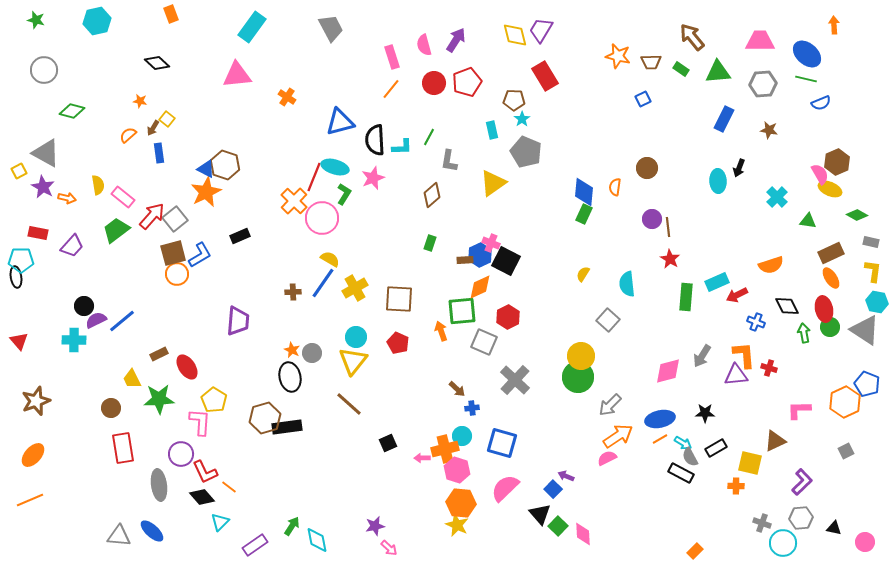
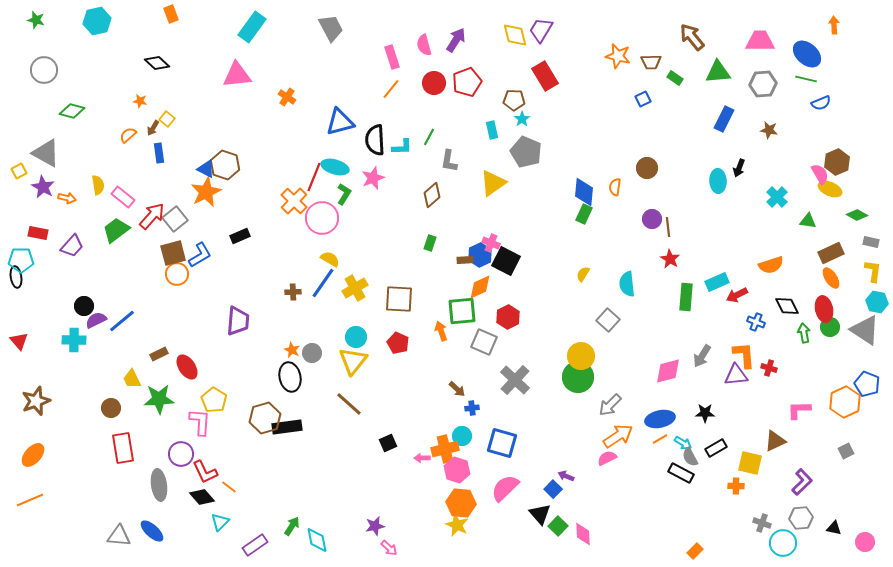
green rectangle at (681, 69): moved 6 px left, 9 px down
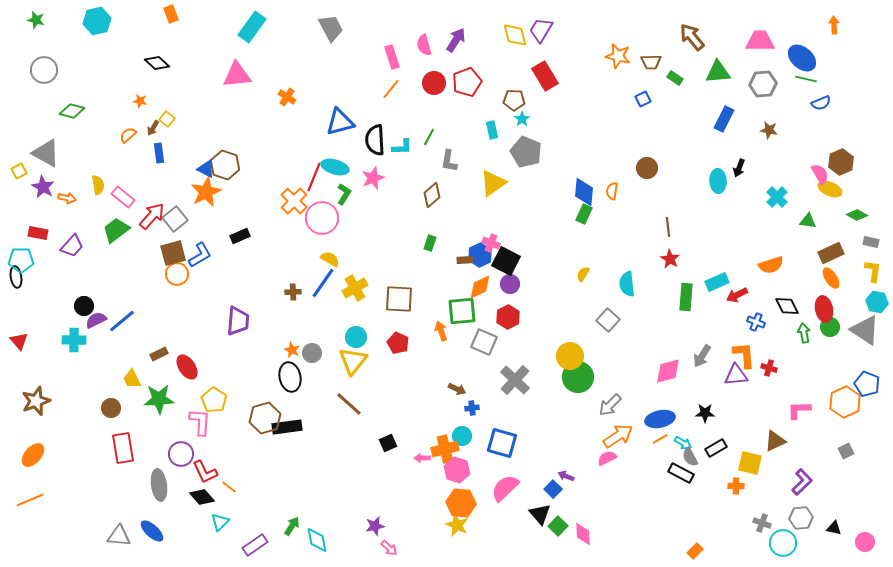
blue ellipse at (807, 54): moved 5 px left, 4 px down
brown hexagon at (837, 162): moved 4 px right
orange semicircle at (615, 187): moved 3 px left, 4 px down
purple circle at (652, 219): moved 142 px left, 65 px down
yellow circle at (581, 356): moved 11 px left
brown arrow at (457, 389): rotated 18 degrees counterclockwise
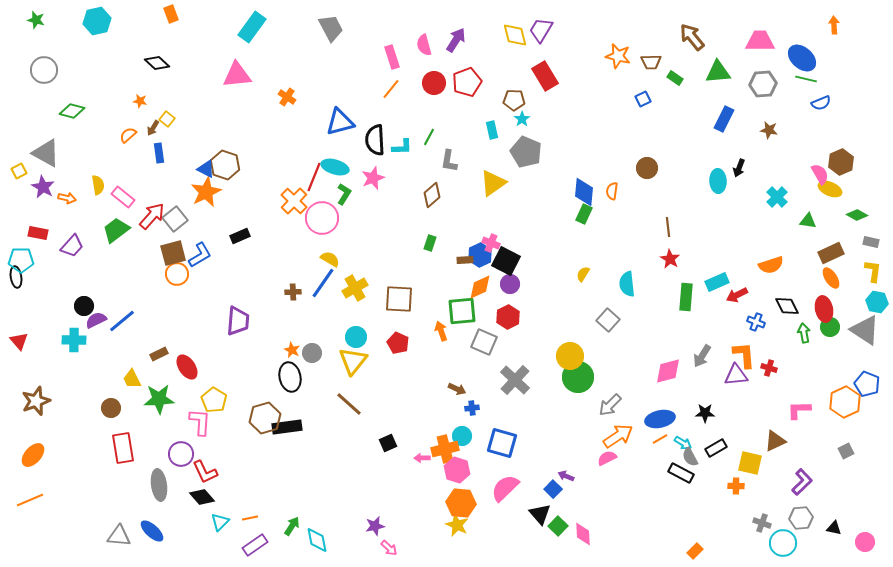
orange line at (229, 487): moved 21 px right, 31 px down; rotated 49 degrees counterclockwise
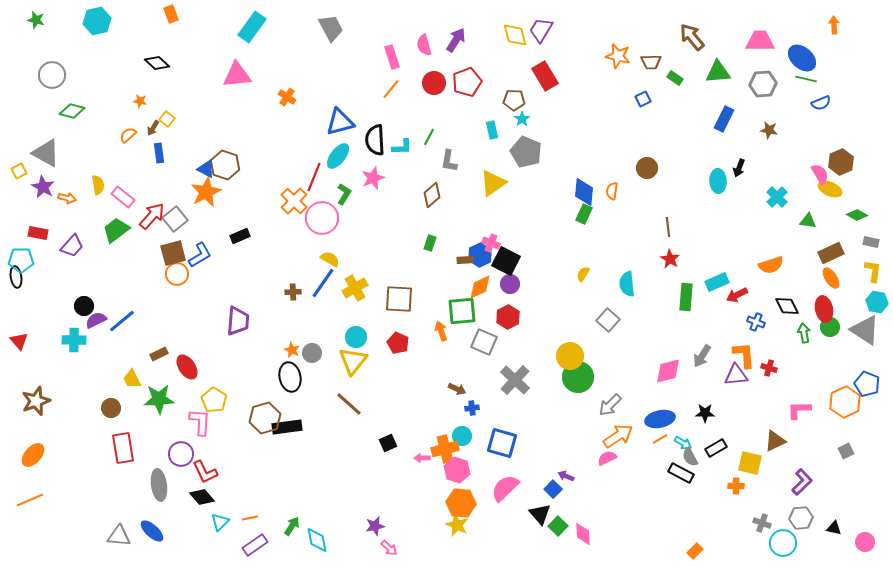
gray circle at (44, 70): moved 8 px right, 5 px down
cyan ellipse at (335, 167): moved 3 px right, 11 px up; rotated 68 degrees counterclockwise
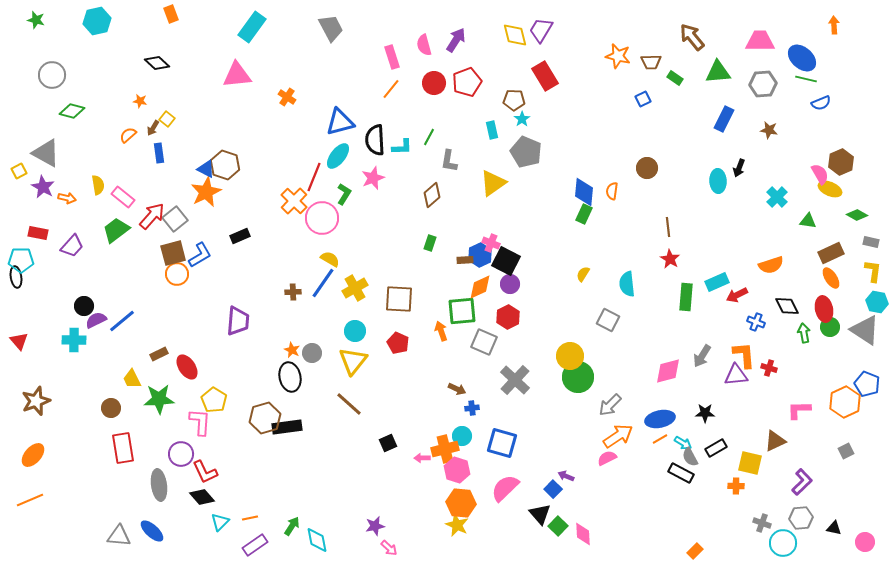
gray square at (608, 320): rotated 15 degrees counterclockwise
cyan circle at (356, 337): moved 1 px left, 6 px up
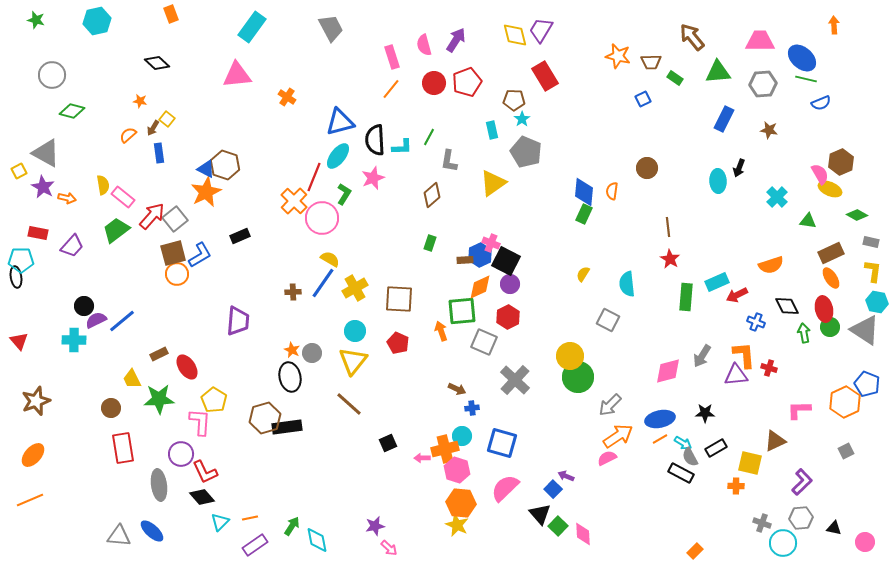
yellow semicircle at (98, 185): moved 5 px right
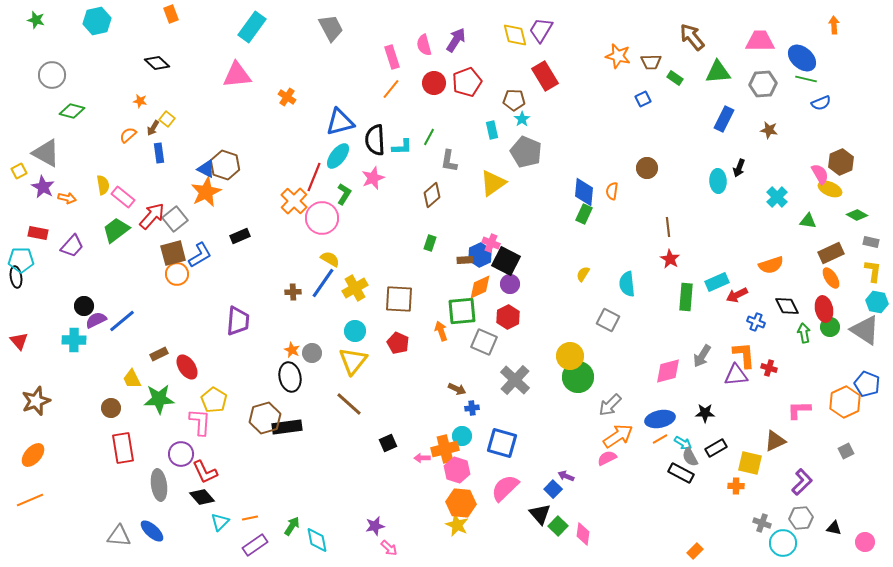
pink diamond at (583, 534): rotated 10 degrees clockwise
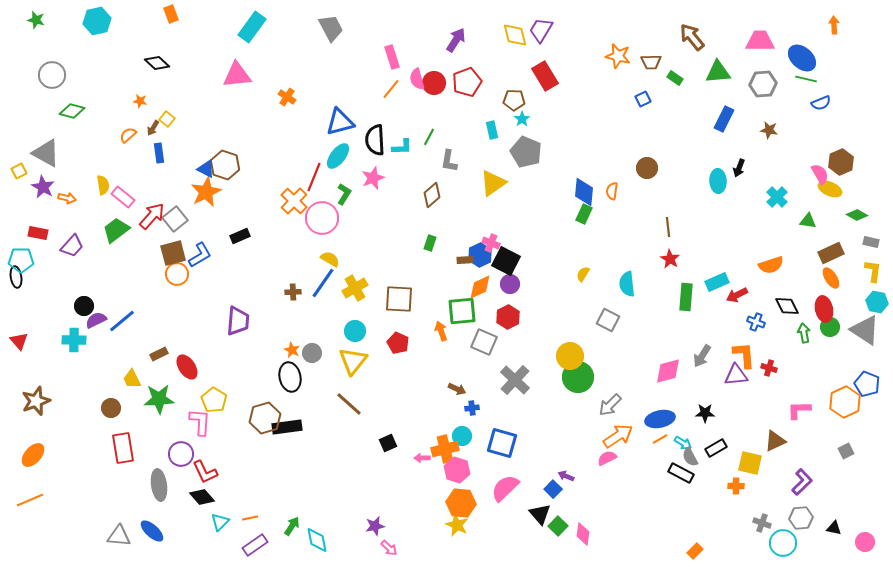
pink semicircle at (424, 45): moved 7 px left, 34 px down
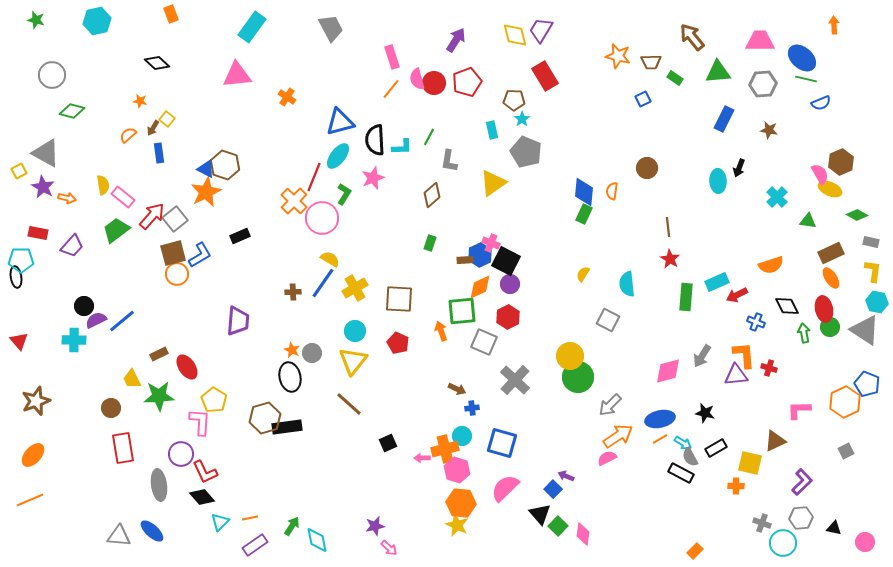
green star at (159, 399): moved 3 px up
black star at (705, 413): rotated 12 degrees clockwise
